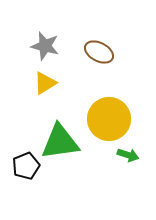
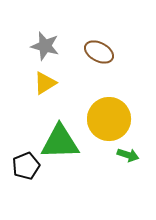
green triangle: rotated 6 degrees clockwise
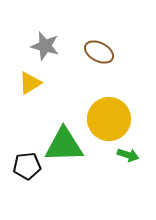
yellow triangle: moved 15 px left
green triangle: moved 4 px right, 3 px down
black pentagon: moved 1 px right; rotated 16 degrees clockwise
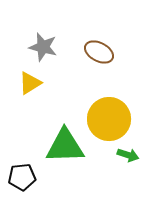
gray star: moved 2 px left, 1 px down
green triangle: moved 1 px right, 1 px down
black pentagon: moved 5 px left, 11 px down
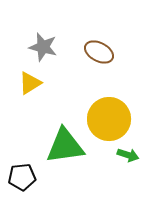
green triangle: rotated 6 degrees counterclockwise
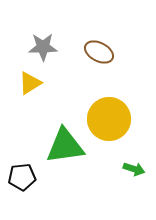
gray star: rotated 16 degrees counterclockwise
green arrow: moved 6 px right, 14 px down
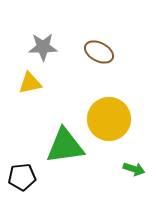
yellow triangle: rotated 20 degrees clockwise
